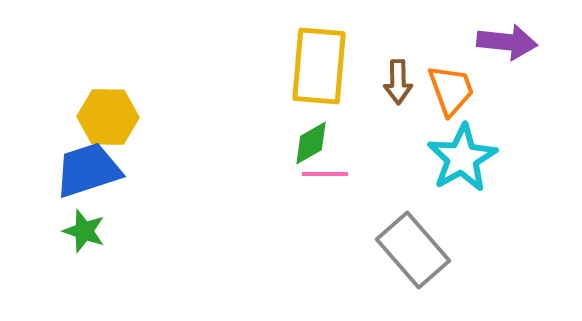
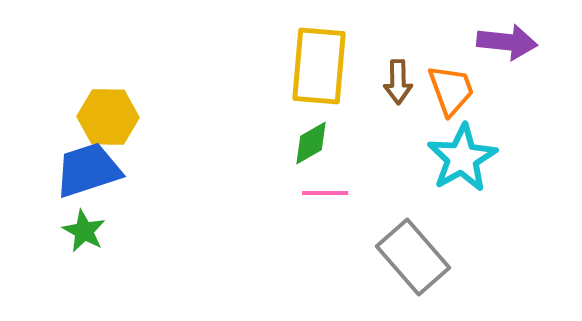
pink line: moved 19 px down
green star: rotated 9 degrees clockwise
gray rectangle: moved 7 px down
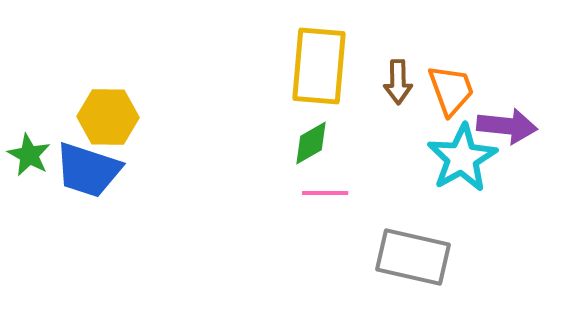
purple arrow: moved 84 px down
blue trapezoid: rotated 144 degrees counterclockwise
green star: moved 55 px left, 76 px up
gray rectangle: rotated 36 degrees counterclockwise
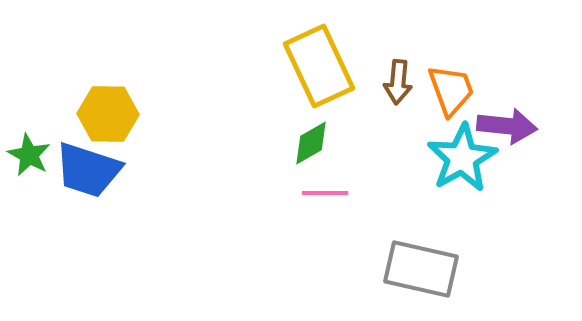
yellow rectangle: rotated 30 degrees counterclockwise
brown arrow: rotated 6 degrees clockwise
yellow hexagon: moved 3 px up
gray rectangle: moved 8 px right, 12 px down
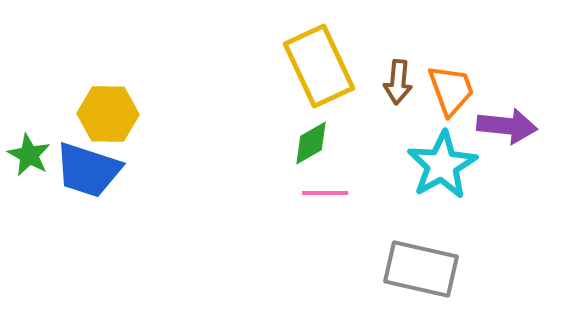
cyan star: moved 20 px left, 7 px down
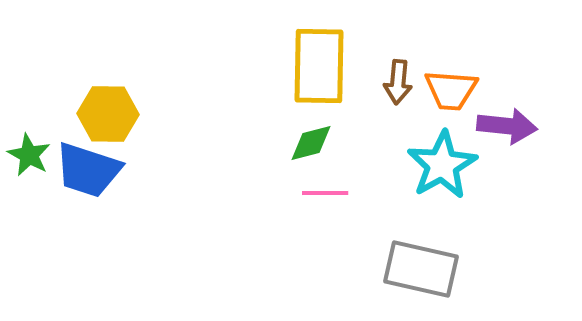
yellow rectangle: rotated 26 degrees clockwise
orange trapezoid: rotated 114 degrees clockwise
green diamond: rotated 15 degrees clockwise
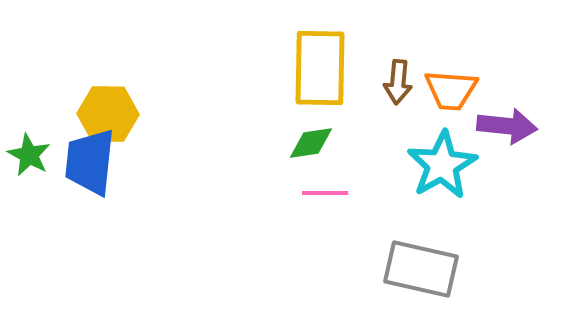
yellow rectangle: moved 1 px right, 2 px down
green diamond: rotated 6 degrees clockwise
blue trapezoid: moved 2 px right, 8 px up; rotated 78 degrees clockwise
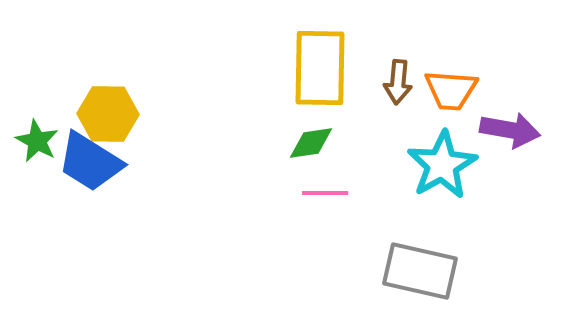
purple arrow: moved 3 px right, 4 px down; rotated 4 degrees clockwise
green star: moved 8 px right, 14 px up
blue trapezoid: rotated 64 degrees counterclockwise
gray rectangle: moved 1 px left, 2 px down
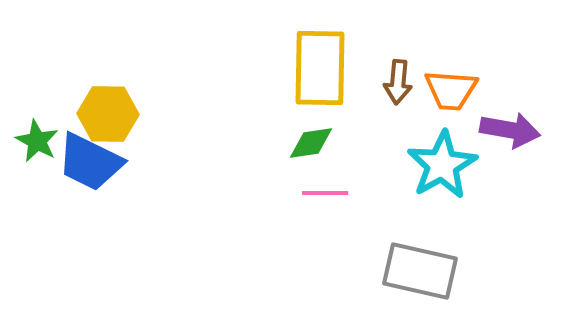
blue trapezoid: rotated 6 degrees counterclockwise
